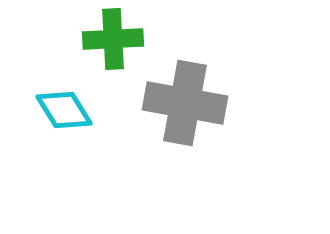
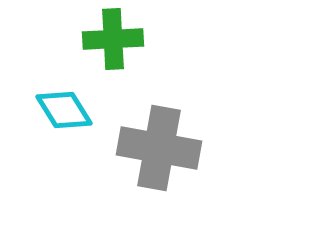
gray cross: moved 26 px left, 45 px down
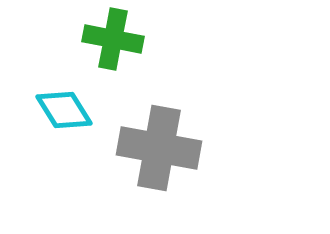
green cross: rotated 14 degrees clockwise
